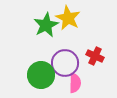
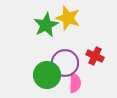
yellow star: rotated 10 degrees counterclockwise
green circle: moved 6 px right
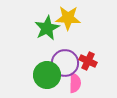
yellow star: rotated 15 degrees counterclockwise
green star: moved 1 px right, 3 px down
red cross: moved 7 px left, 5 px down
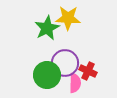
red cross: moved 10 px down
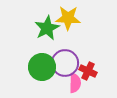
green circle: moved 5 px left, 8 px up
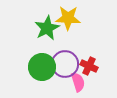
purple circle: moved 1 px down
red cross: moved 1 px right, 5 px up
pink semicircle: moved 3 px right, 1 px up; rotated 18 degrees counterclockwise
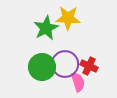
green star: moved 1 px left
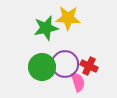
green star: rotated 15 degrees clockwise
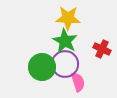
green star: moved 19 px right, 13 px down; rotated 30 degrees counterclockwise
red cross: moved 13 px right, 17 px up
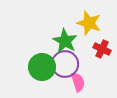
yellow star: moved 21 px right, 5 px down; rotated 15 degrees clockwise
